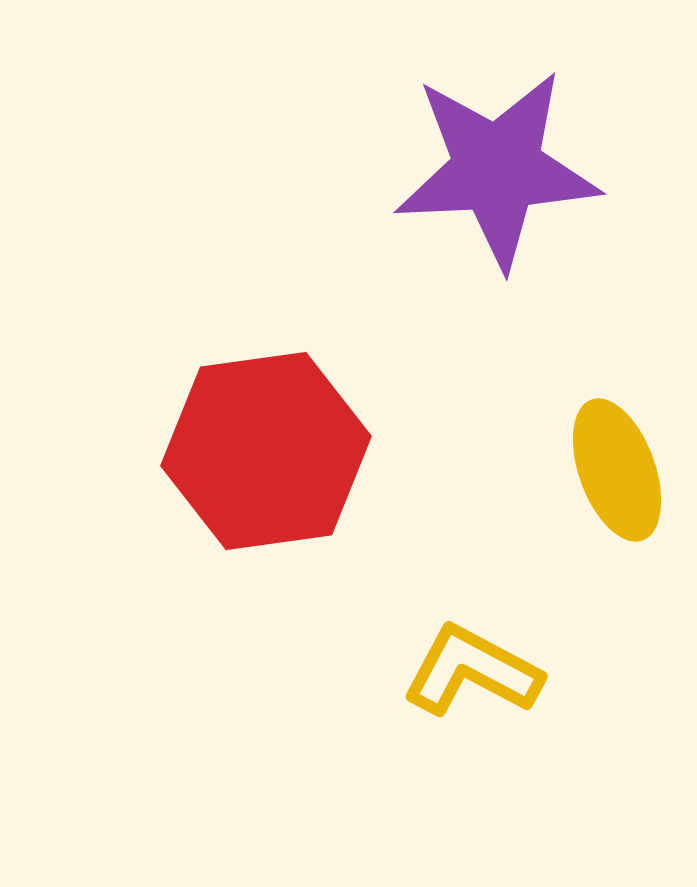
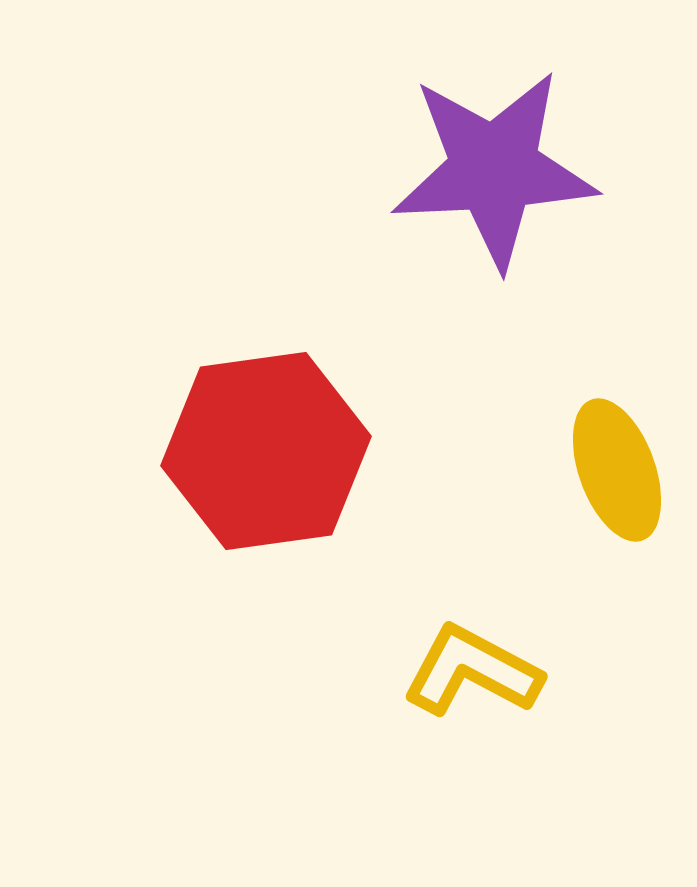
purple star: moved 3 px left
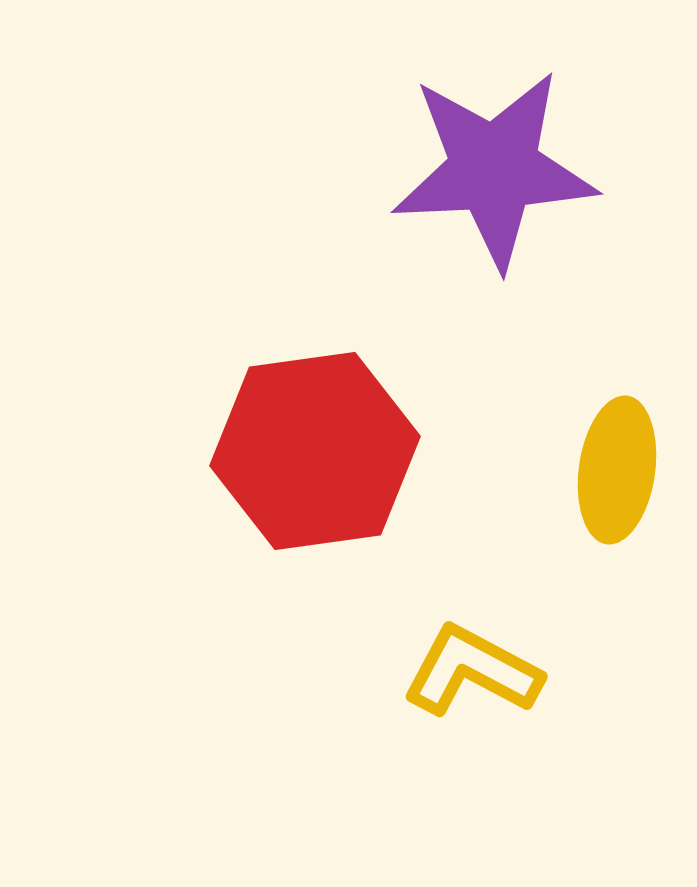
red hexagon: moved 49 px right
yellow ellipse: rotated 28 degrees clockwise
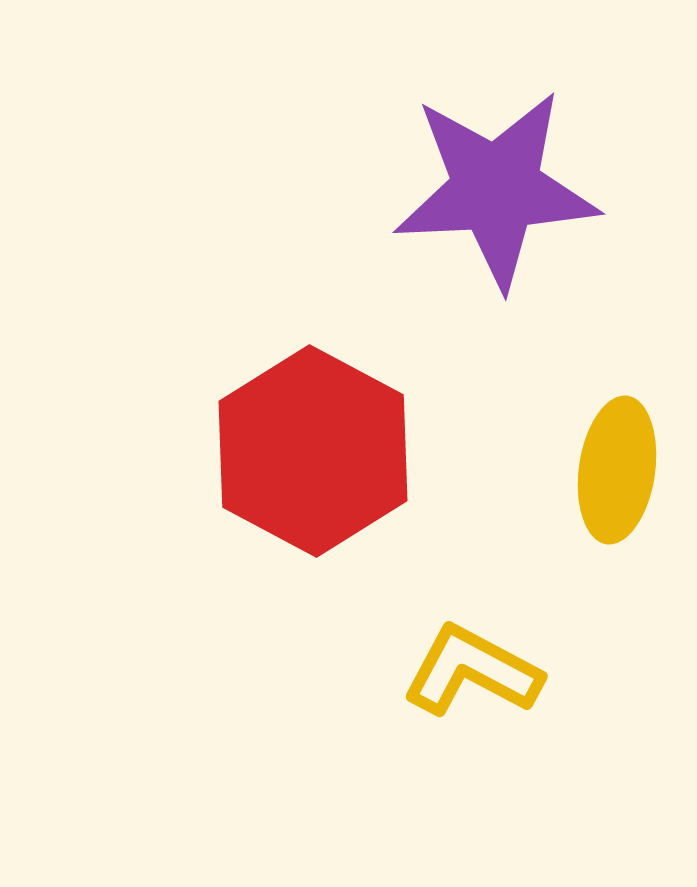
purple star: moved 2 px right, 20 px down
red hexagon: moved 2 px left; rotated 24 degrees counterclockwise
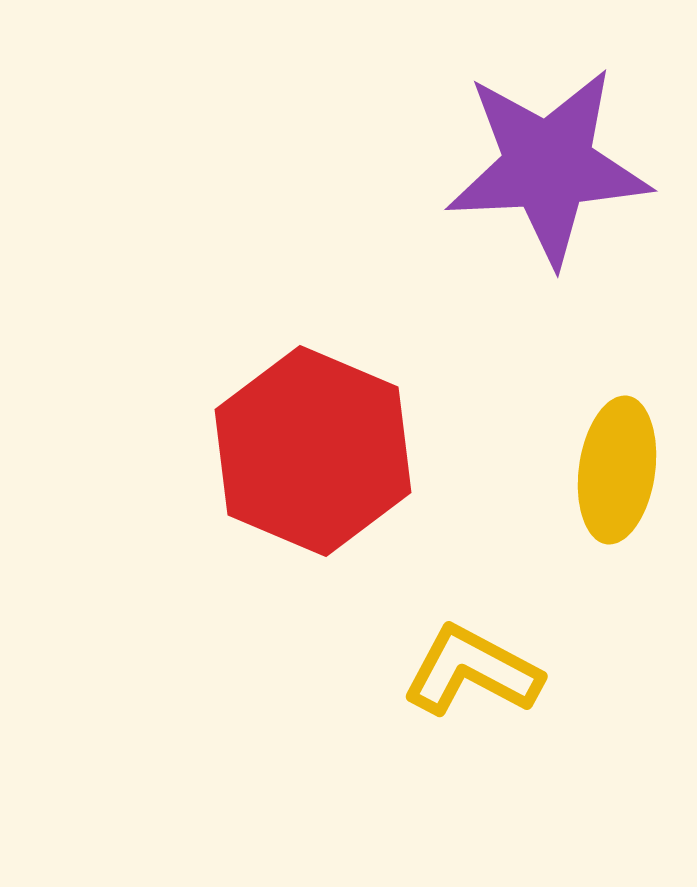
purple star: moved 52 px right, 23 px up
red hexagon: rotated 5 degrees counterclockwise
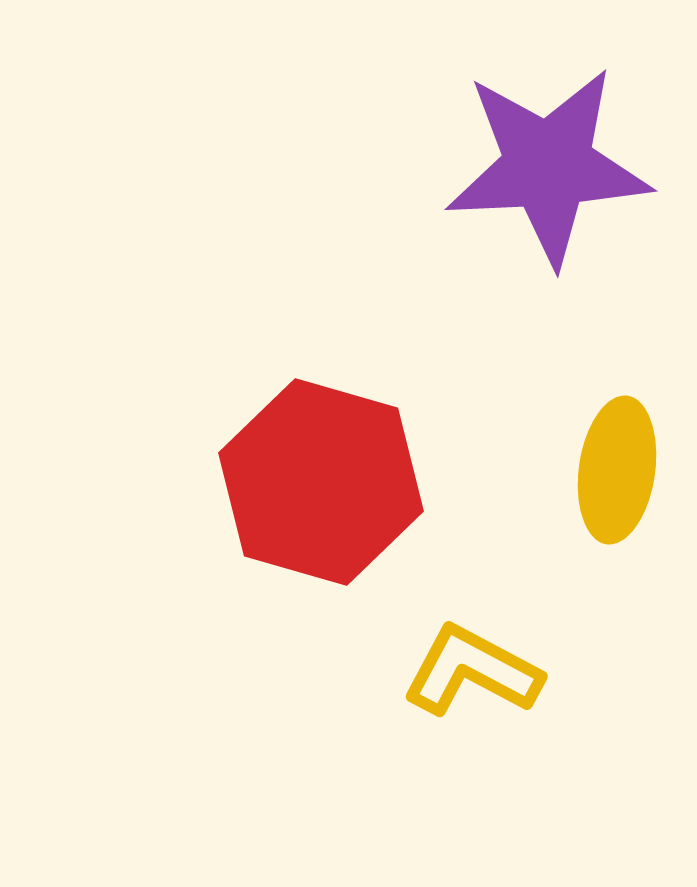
red hexagon: moved 8 px right, 31 px down; rotated 7 degrees counterclockwise
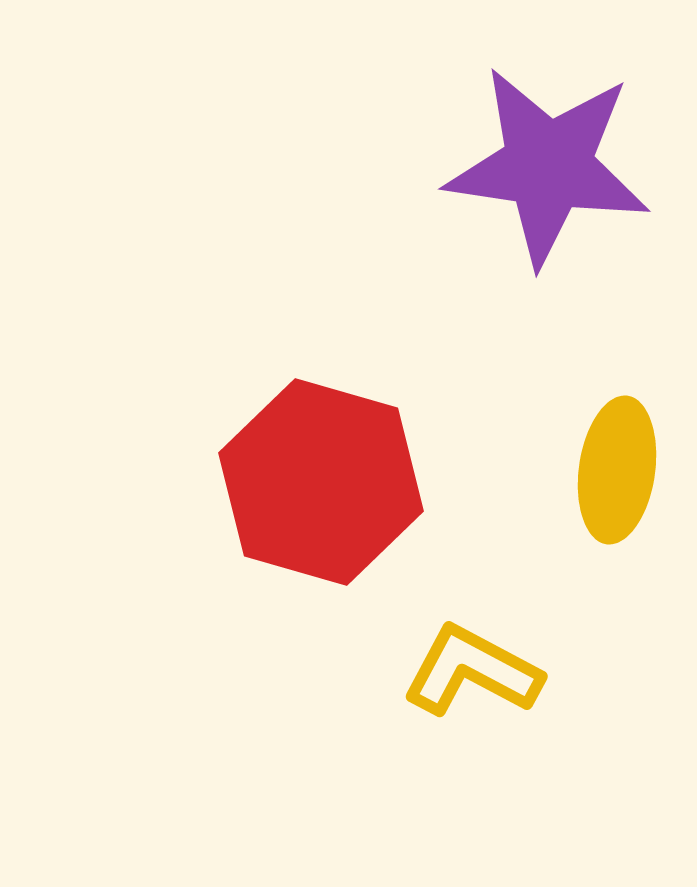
purple star: rotated 11 degrees clockwise
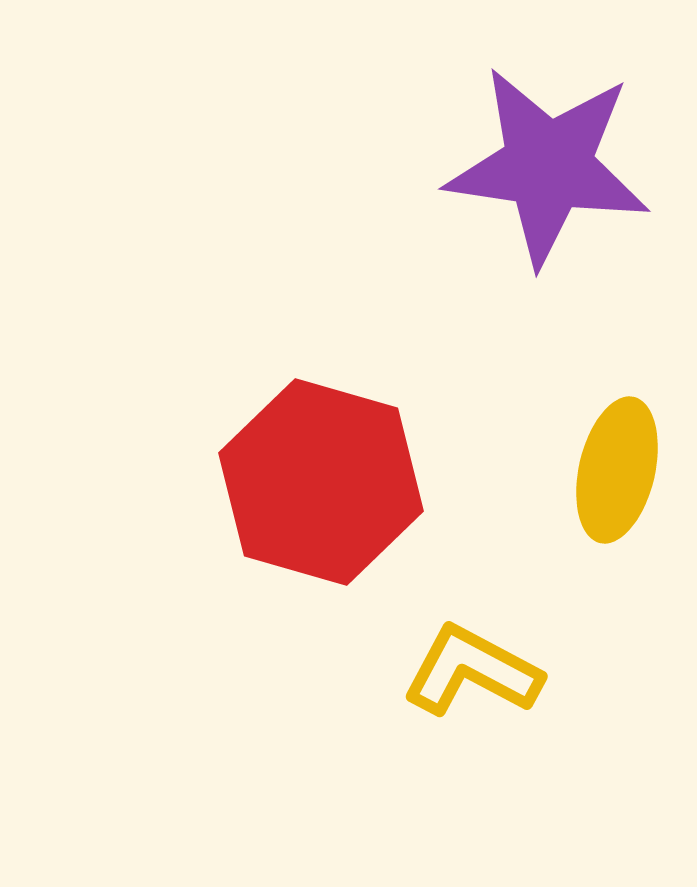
yellow ellipse: rotated 5 degrees clockwise
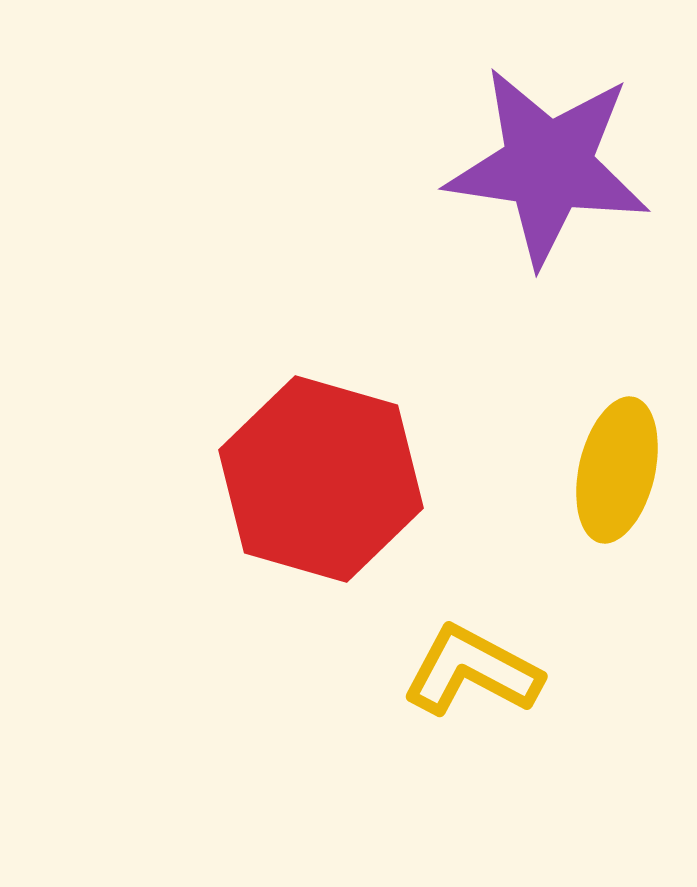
red hexagon: moved 3 px up
